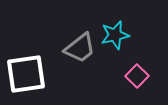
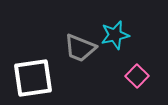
gray trapezoid: rotated 60 degrees clockwise
white square: moved 7 px right, 4 px down
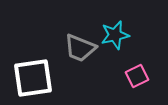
pink square: rotated 20 degrees clockwise
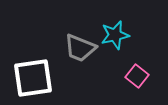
pink square: rotated 25 degrees counterclockwise
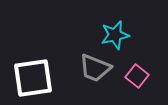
gray trapezoid: moved 15 px right, 20 px down
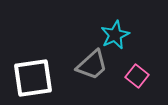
cyan star: rotated 12 degrees counterclockwise
gray trapezoid: moved 3 px left, 3 px up; rotated 64 degrees counterclockwise
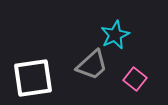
pink square: moved 2 px left, 3 px down
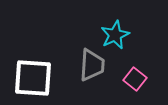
gray trapezoid: rotated 44 degrees counterclockwise
white square: rotated 12 degrees clockwise
